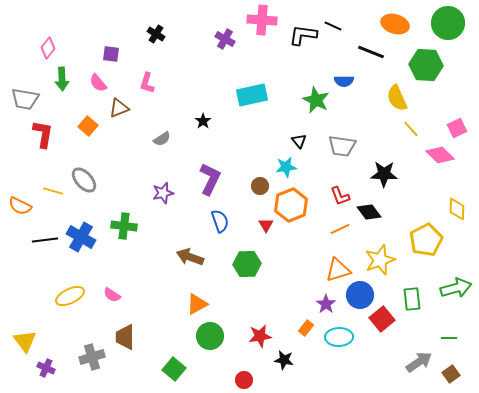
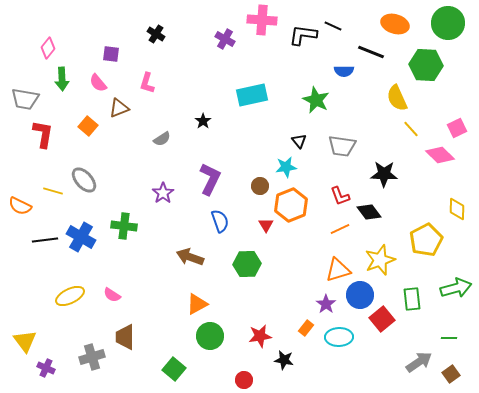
blue semicircle at (344, 81): moved 10 px up
purple star at (163, 193): rotated 20 degrees counterclockwise
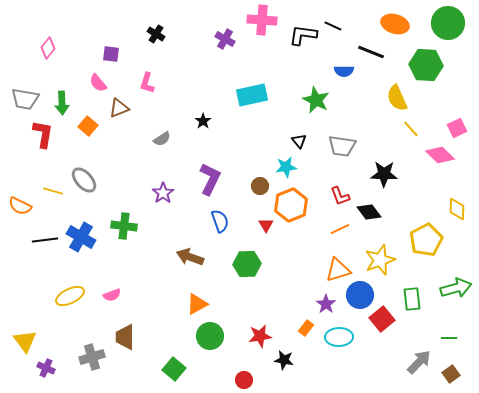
green arrow at (62, 79): moved 24 px down
pink semicircle at (112, 295): rotated 54 degrees counterclockwise
gray arrow at (419, 362): rotated 12 degrees counterclockwise
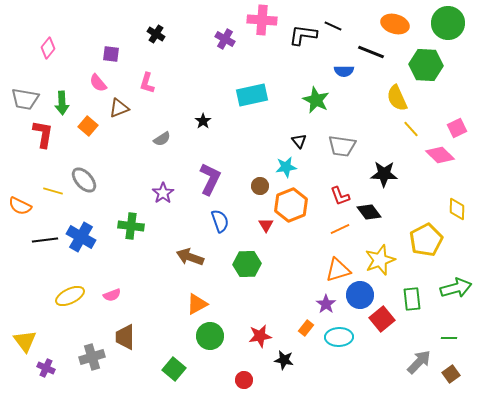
green cross at (124, 226): moved 7 px right
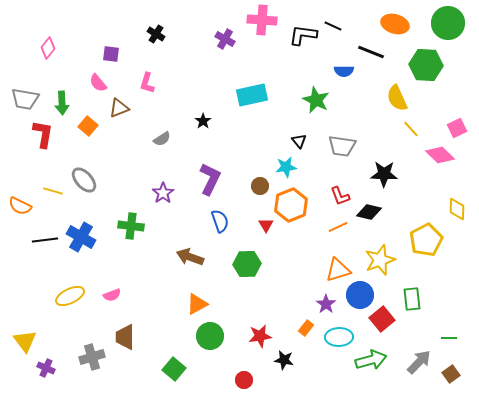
black diamond at (369, 212): rotated 40 degrees counterclockwise
orange line at (340, 229): moved 2 px left, 2 px up
green arrow at (456, 288): moved 85 px left, 72 px down
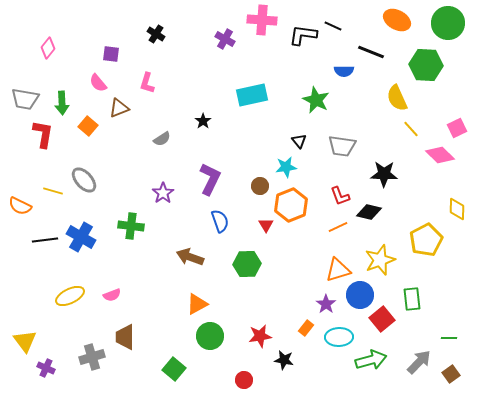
orange ellipse at (395, 24): moved 2 px right, 4 px up; rotated 12 degrees clockwise
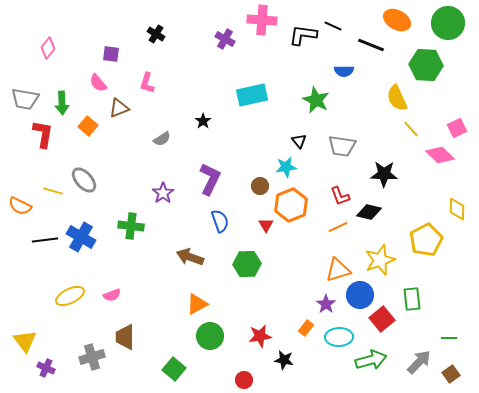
black line at (371, 52): moved 7 px up
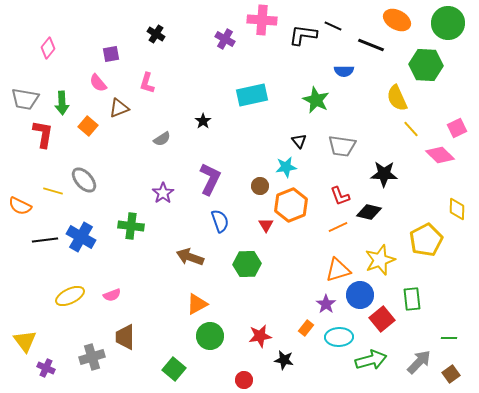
purple square at (111, 54): rotated 18 degrees counterclockwise
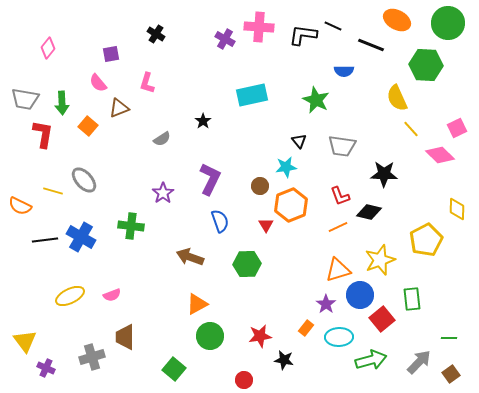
pink cross at (262, 20): moved 3 px left, 7 px down
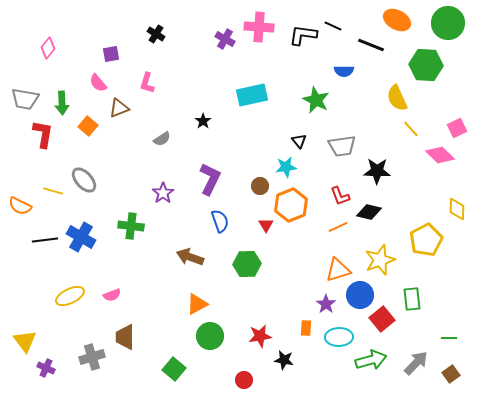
gray trapezoid at (342, 146): rotated 16 degrees counterclockwise
black star at (384, 174): moved 7 px left, 3 px up
orange rectangle at (306, 328): rotated 35 degrees counterclockwise
gray arrow at (419, 362): moved 3 px left, 1 px down
